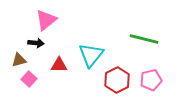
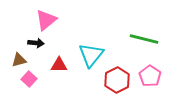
pink pentagon: moved 1 px left, 4 px up; rotated 25 degrees counterclockwise
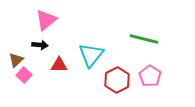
black arrow: moved 4 px right, 2 px down
brown triangle: moved 3 px left; rotated 28 degrees counterclockwise
pink square: moved 5 px left, 4 px up
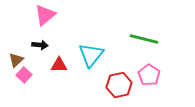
pink triangle: moved 1 px left, 5 px up
pink pentagon: moved 1 px left, 1 px up
red hexagon: moved 2 px right, 5 px down; rotated 15 degrees clockwise
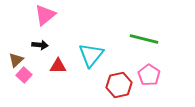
red triangle: moved 1 px left, 1 px down
